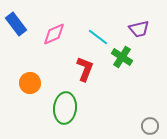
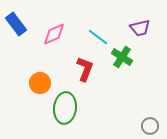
purple trapezoid: moved 1 px right, 1 px up
orange circle: moved 10 px right
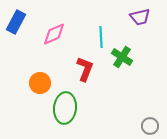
blue rectangle: moved 2 px up; rotated 65 degrees clockwise
purple trapezoid: moved 11 px up
cyan line: moved 3 px right; rotated 50 degrees clockwise
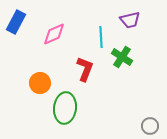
purple trapezoid: moved 10 px left, 3 px down
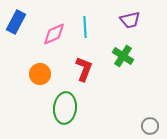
cyan line: moved 16 px left, 10 px up
green cross: moved 1 px right, 1 px up
red L-shape: moved 1 px left
orange circle: moved 9 px up
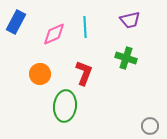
green cross: moved 3 px right, 2 px down; rotated 15 degrees counterclockwise
red L-shape: moved 4 px down
green ellipse: moved 2 px up
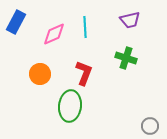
green ellipse: moved 5 px right
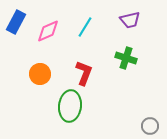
cyan line: rotated 35 degrees clockwise
pink diamond: moved 6 px left, 3 px up
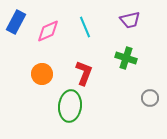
cyan line: rotated 55 degrees counterclockwise
orange circle: moved 2 px right
gray circle: moved 28 px up
